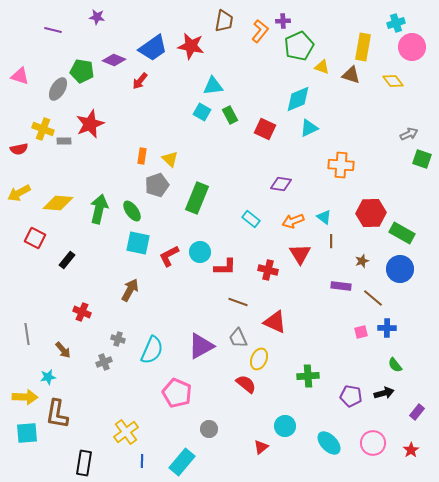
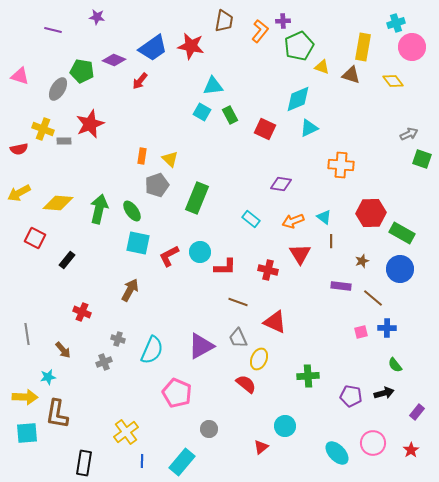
cyan ellipse at (329, 443): moved 8 px right, 10 px down
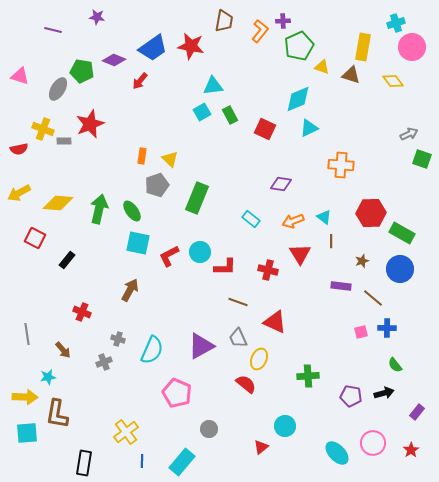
cyan square at (202, 112): rotated 30 degrees clockwise
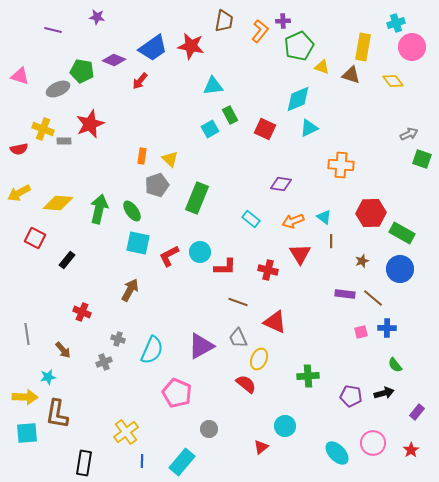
gray ellipse at (58, 89): rotated 35 degrees clockwise
cyan square at (202, 112): moved 8 px right, 17 px down
purple rectangle at (341, 286): moved 4 px right, 8 px down
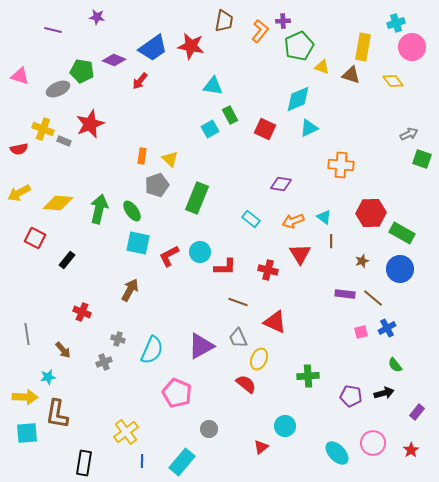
cyan triangle at (213, 86): rotated 15 degrees clockwise
gray rectangle at (64, 141): rotated 24 degrees clockwise
blue cross at (387, 328): rotated 30 degrees counterclockwise
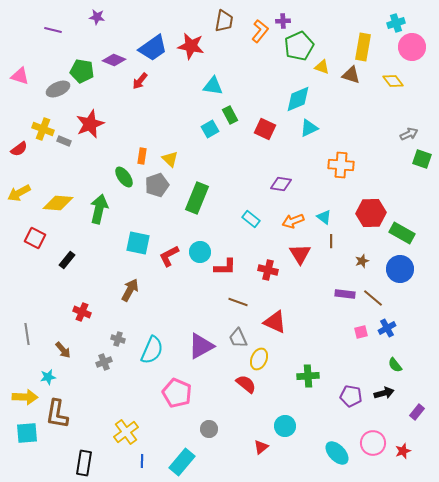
red semicircle at (19, 149): rotated 24 degrees counterclockwise
green ellipse at (132, 211): moved 8 px left, 34 px up
red star at (411, 450): moved 8 px left, 1 px down; rotated 14 degrees clockwise
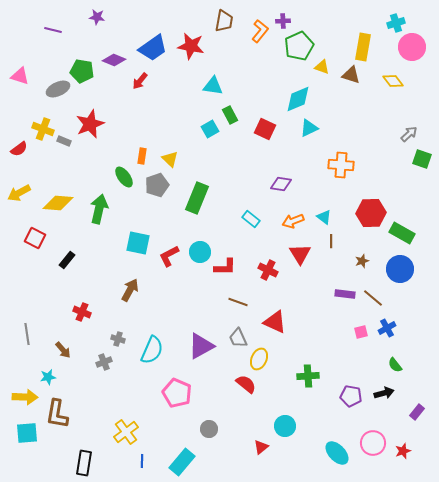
gray arrow at (409, 134): rotated 18 degrees counterclockwise
red cross at (268, 270): rotated 12 degrees clockwise
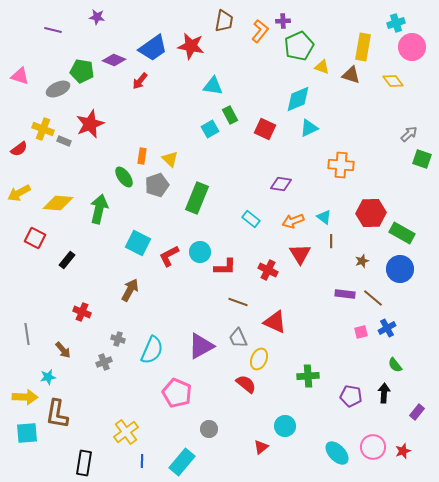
cyan square at (138, 243): rotated 15 degrees clockwise
black arrow at (384, 393): rotated 72 degrees counterclockwise
pink circle at (373, 443): moved 4 px down
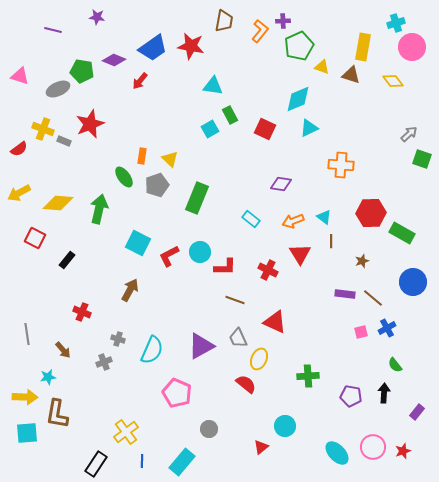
blue circle at (400, 269): moved 13 px right, 13 px down
brown line at (238, 302): moved 3 px left, 2 px up
black rectangle at (84, 463): moved 12 px right, 1 px down; rotated 25 degrees clockwise
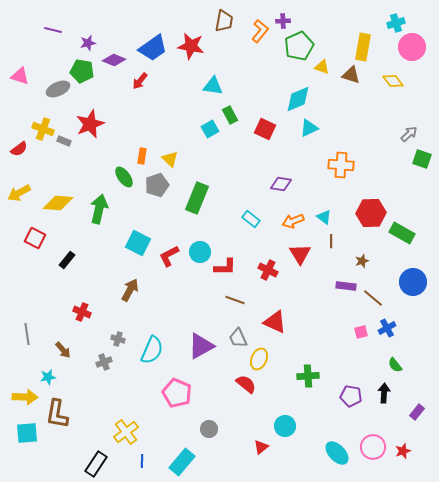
purple star at (97, 17): moved 9 px left, 26 px down; rotated 21 degrees counterclockwise
purple rectangle at (345, 294): moved 1 px right, 8 px up
